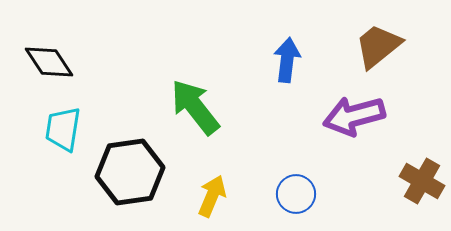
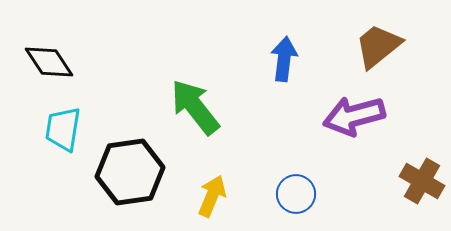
blue arrow: moved 3 px left, 1 px up
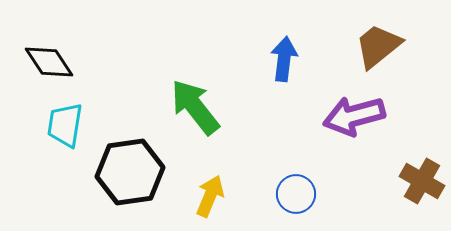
cyan trapezoid: moved 2 px right, 4 px up
yellow arrow: moved 2 px left
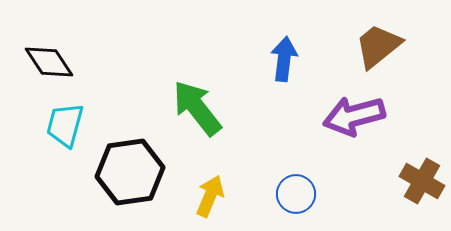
green arrow: moved 2 px right, 1 px down
cyan trapezoid: rotated 6 degrees clockwise
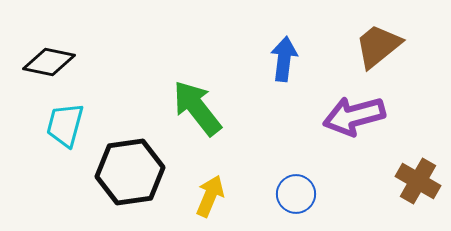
black diamond: rotated 45 degrees counterclockwise
brown cross: moved 4 px left
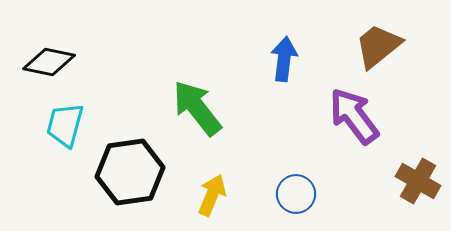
purple arrow: rotated 68 degrees clockwise
yellow arrow: moved 2 px right, 1 px up
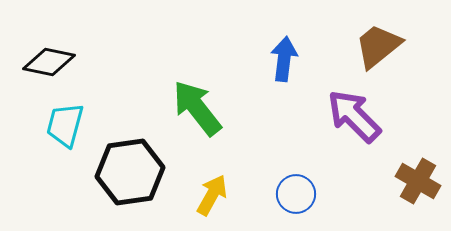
purple arrow: rotated 8 degrees counterclockwise
yellow arrow: rotated 6 degrees clockwise
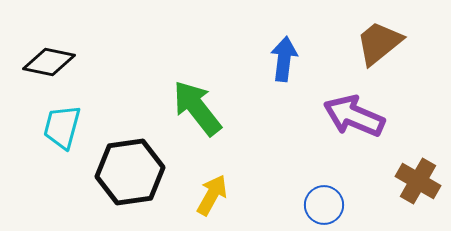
brown trapezoid: moved 1 px right, 3 px up
purple arrow: rotated 22 degrees counterclockwise
cyan trapezoid: moved 3 px left, 2 px down
blue circle: moved 28 px right, 11 px down
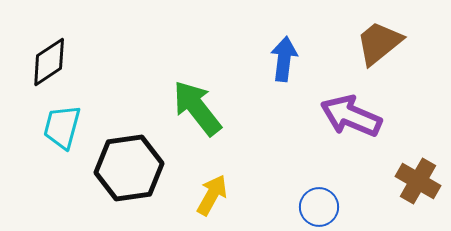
black diamond: rotated 45 degrees counterclockwise
purple arrow: moved 3 px left
black hexagon: moved 1 px left, 4 px up
blue circle: moved 5 px left, 2 px down
